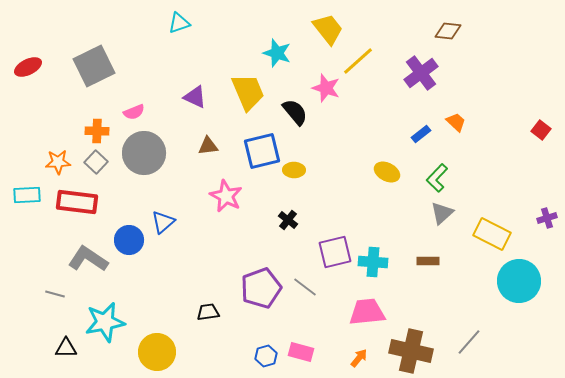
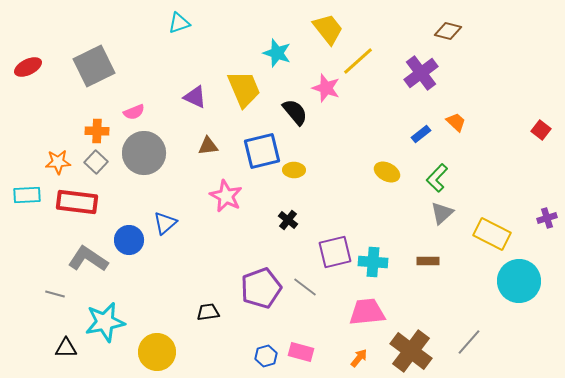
brown diamond at (448, 31): rotated 8 degrees clockwise
yellow trapezoid at (248, 92): moved 4 px left, 3 px up
blue triangle at (163, 222): moved 2 px right, 1 px down
brown cross at (411, 351): rotated 24 degrees clockwise
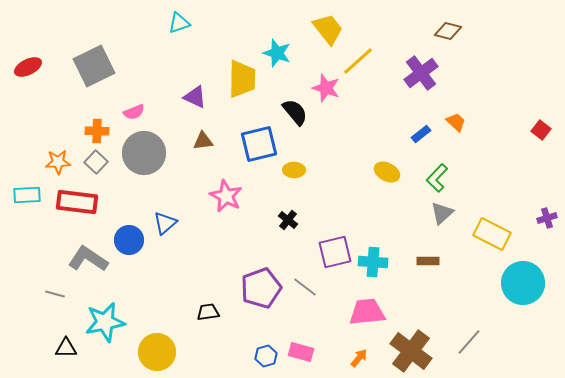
yellow trapezoid at (244, 89): moved 2 px left, 10 px up; rotated 24 degrees clockwise
brown triangle at (208, 146): moved 5 px left, 5 px up
blue square at (262, 151): moved 3 px left, 7 px up
cyan circle at (519, 281): moved 4 px right, 2 px down
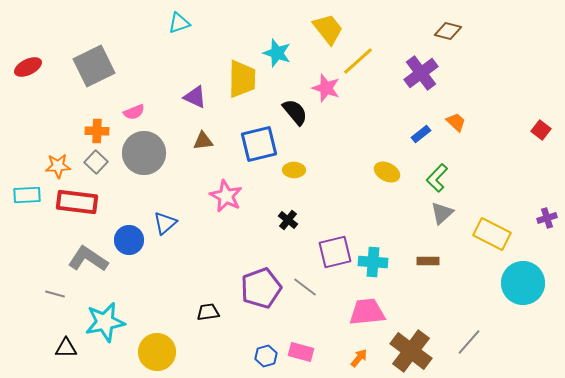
orange star at (58, 162): moved 4 px down
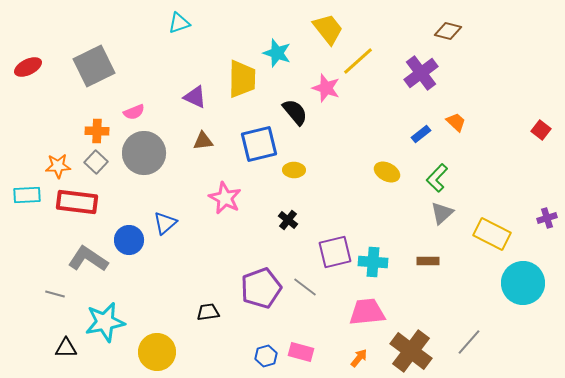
pink star at (226, 196): moved 1 px left, 2 px down
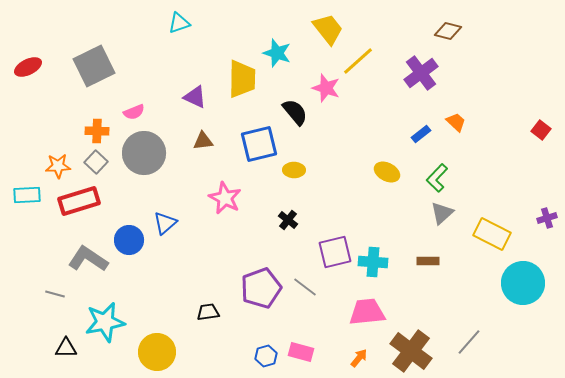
red rectangle at (77, 202): moved 2 px right, 1 px up; rotated 24 degrees counterclockwise
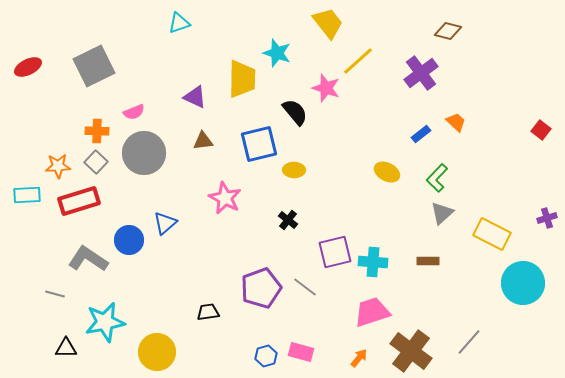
yellow trapezoid at (328, 29): moved 6 px up
pink trapezoid at (367, 312): moved 5 px right; rotated 12 degrees counterclockwise
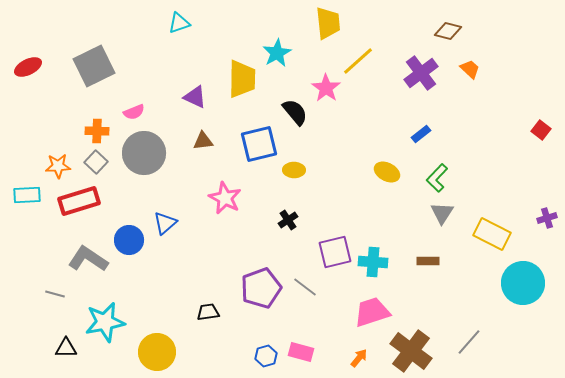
yellow trapezoid at (328, 23): rotated 32 degrees clockwise
cyan star at (277, 53): rotated 24 degrees clockwise
pink star at (326, 88): rotated 16 degrees clockwise
orange trapezoid at (456, 122): moved 14 px right, 53 px up
gray triangle at (442, 213): rotated 15 degrees counterclockwise
black cross at (288, 220): rotated 18 degrees clockwise
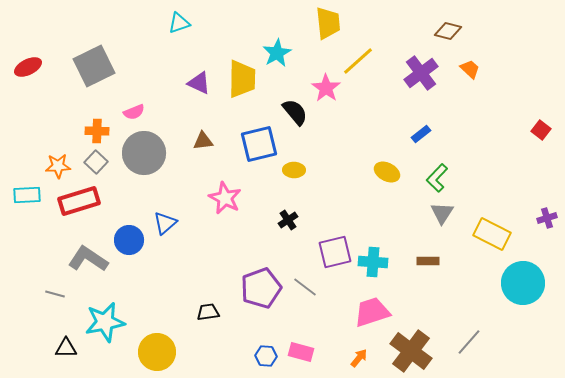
purple triangle at (195, 97): moved 4 px right, 14 px up
blue hexagon at (266, 356): rotated 20 degrees clockwise
